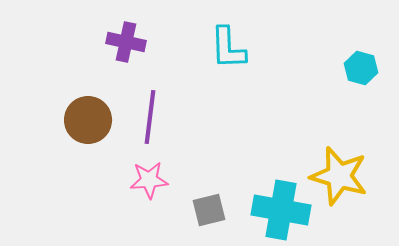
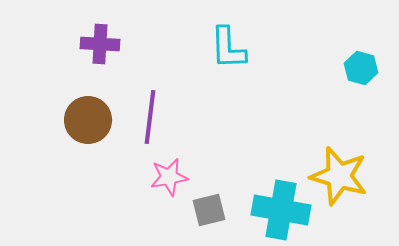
purple cross: moved 26 px left, 2 px down; rotated 9 degrees counterclockwise
pink star: moved 20 px right, 3 px up; rotated 6 degrees counterclockwise
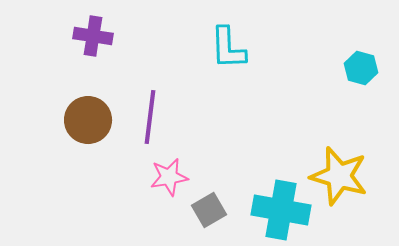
purple cross: moved 7 px left, 8 px up; rotated 6 degrees clockwise
gray square: rotated 16 degrees counterclockwise
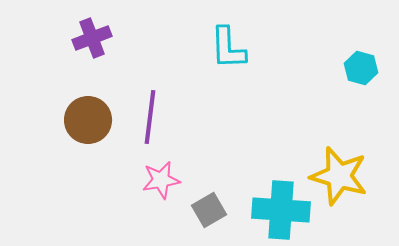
purple cross: moved 1 px left, 2 px down; rotated 30 degrees counterclockwise
pink star: moved 8 px left, 3 px down
cyan cross: rotated 6 degrees counterclockwise
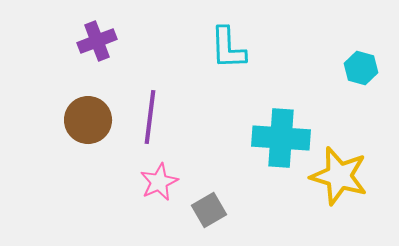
purple cross: moved 5 px right, 3 px down
pink star: moved 2 px left, 2 px down; rotated 15 degrees counterclockwise
cyan cross: moved 72 px up
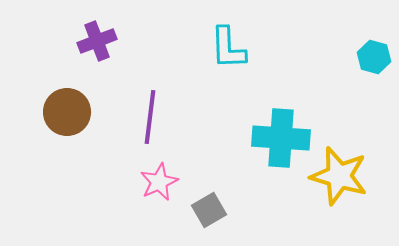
cyan hexagon: moved 13 px right, 11 px up
brown circle: moved 21 px left, 8 px up
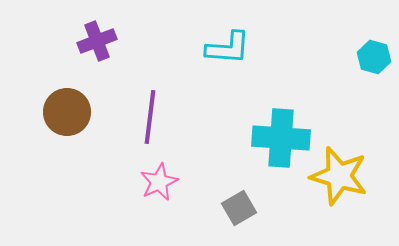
cyan L-shape: rotated 84 degrees counterclockwise
gray square: moved 30 px right, 2 px up
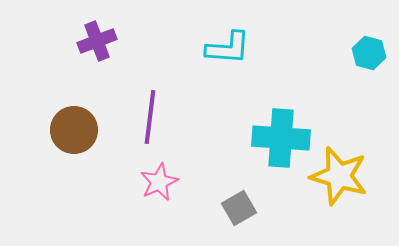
cyan hexagon: moved 5 px left, 4 px up
brown circle: moved 7 px right, 18 px down
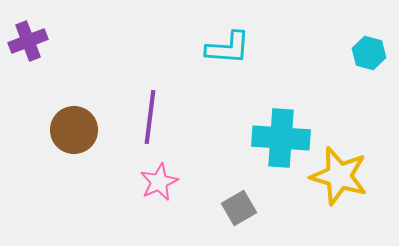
purple cross: moved 69 px left
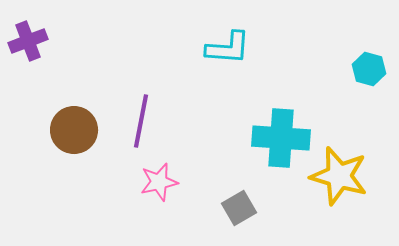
cyan hexagon: moved 16 px down
purple line: moved 9 px left, 4 px down; rotated 4 degrees clockwise
pink star: rotated 12 degrees clockwise
